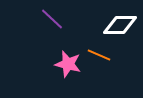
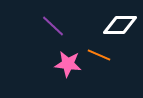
purple line: moved 1 px right, 7 px down
pink star: rotated 8 degrees counterclockwise
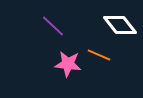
white diamond: rotated 52 degrees clockwise
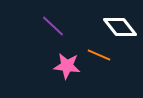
white diamond: moved 2 px down
pink star: moved 1 px left, 2 px down
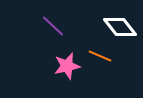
orange line: moved 1 px right, 1 px down
pink star: rotated 20 degrees counterclockwise
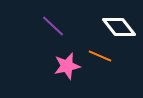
white diamond: moved 1 px left
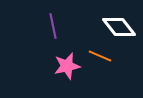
purple line: rotated 35 degrees clockwise
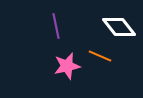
purple line: moved 3 px right
